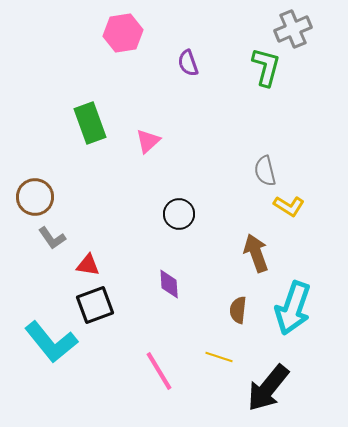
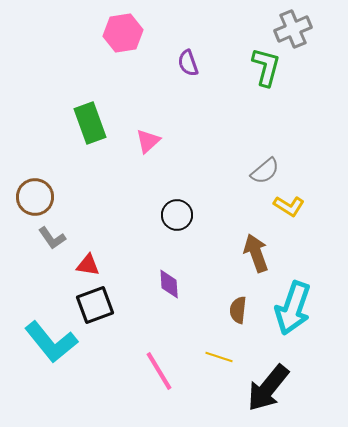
gray semicircle: rotated 116 degrees counterclockwise
black circle: moved 2 px left, 1 px down
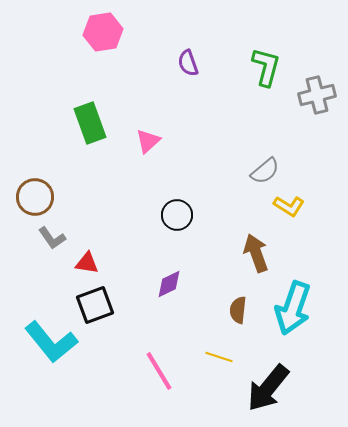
gray cross: moved 24 px right, 66 px down; rotated 9 degrees clockwise
pink hexagon: moved 20 px left, 1 px up
red triangle: moved 1 px left, 2 px up
purple diamond: rotated 68 degrees clockwise
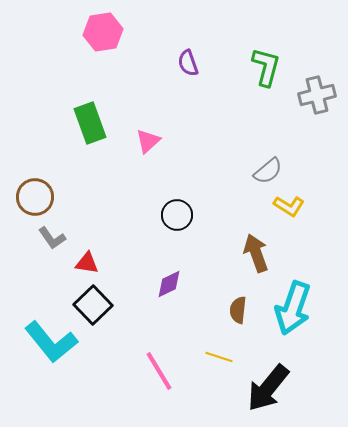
gray semicircle: moved 3 px right
black square: moved 2 px left; rotated 24 degrees counterclockwise
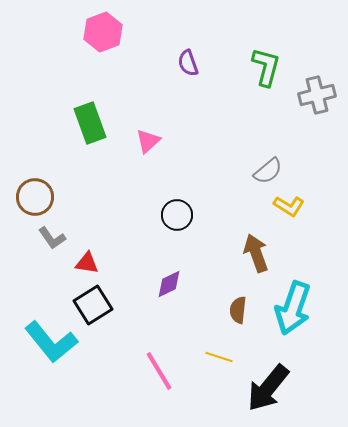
pink hexagon: rotated 12 degrees counterclockwise
black square: rotated 12 degrees clockwise
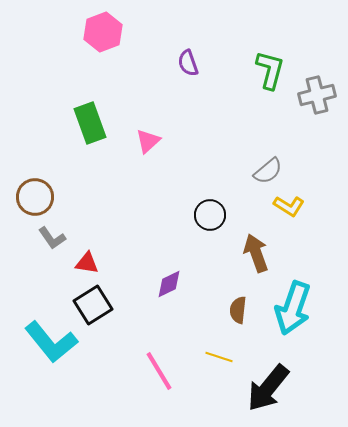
green L-shape: moved 4 px right, 3 px down
black circle: moved 33 px right
